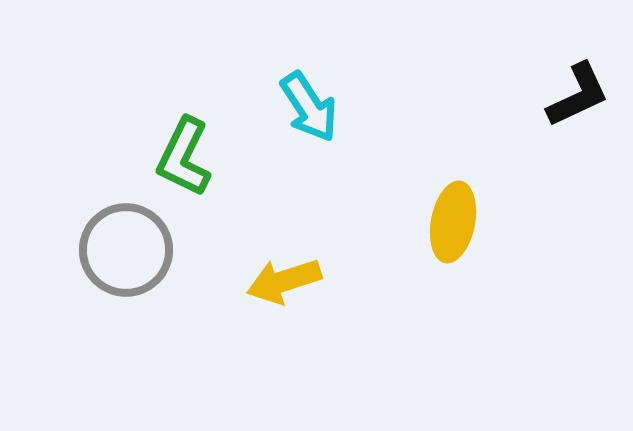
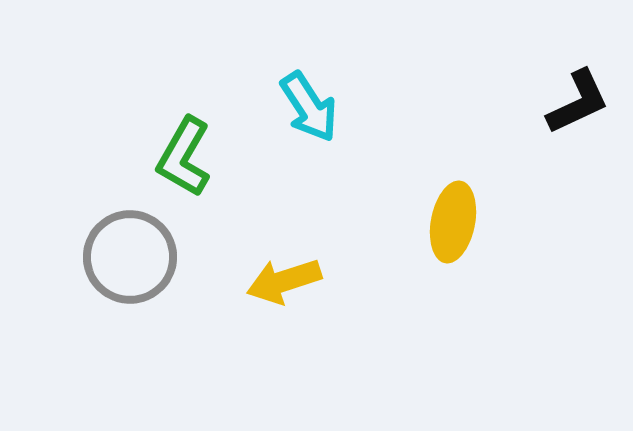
black L-shape: moved 7 px down
green L-shape: rotated 4 degrees clockwise
gray circle: moved 4 px right, 7 px down
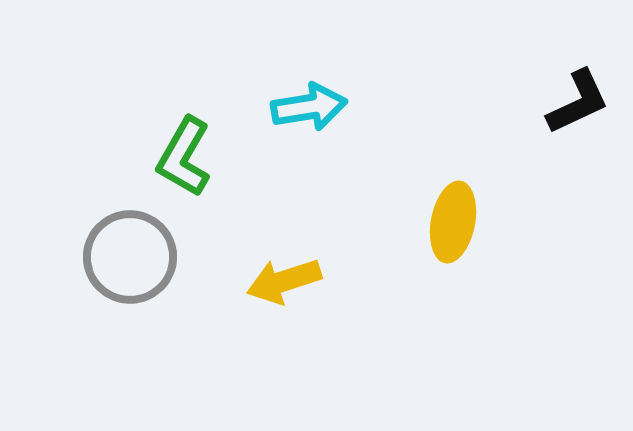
cyan arrow: rotated 66 degrees counterclockwise
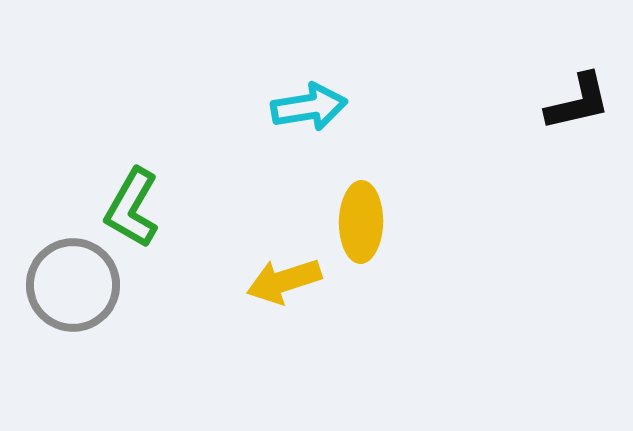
black L-shape: rotated 12 degrees clockwise
green L-shape: moved 52 px left, 51 px down
yellow ellipse: moved 92 px left; rotated 10 degrees counterclockwise
gray circle: moved 57 px left, 28 px down
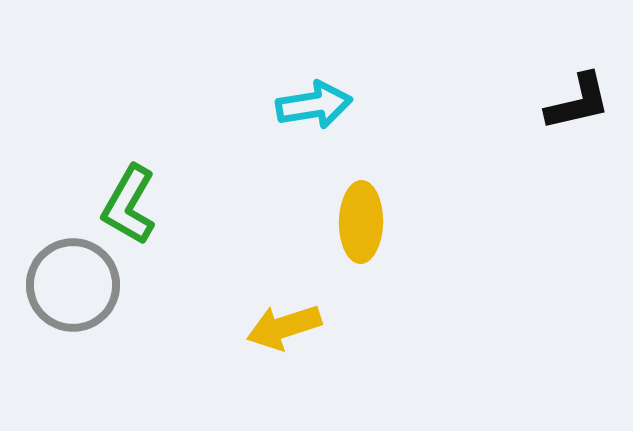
cyan arrow: moved 5 px right, 2 px up
green L-shape: moved 3 px left, 3 px up
yellow arrow: moved 46 px down
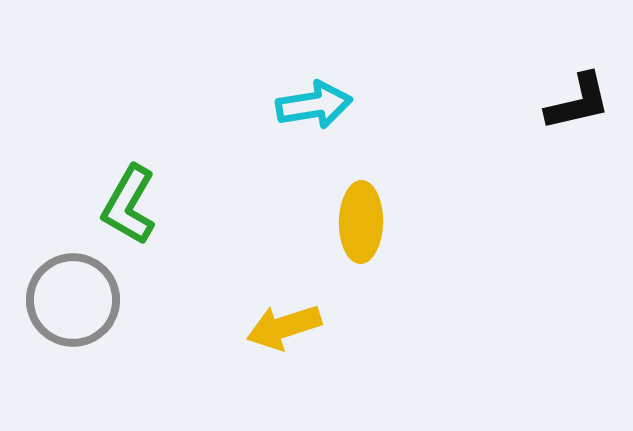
gray circle: moved 15 px down
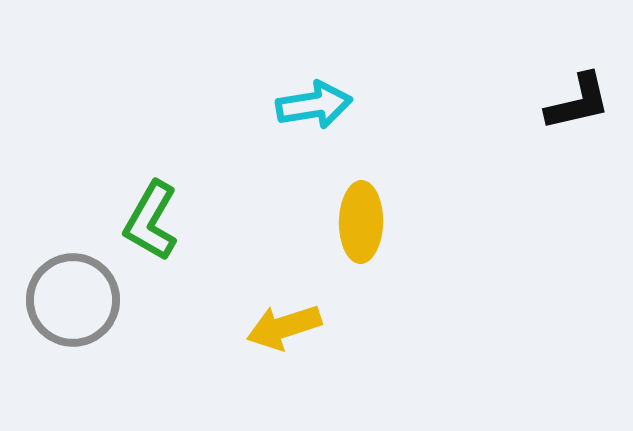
green L-shape: moved 22 px right, 16 px down
